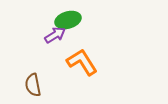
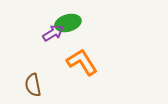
green ellipse: moved 3 px down
purple arrow: moved 2 px left, 2 px up
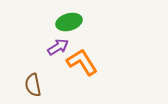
green ellipse: moved 1 px right, 1 px up
purple arrow: moved 5 px right, 14 px down
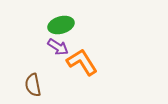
green ellipse: moved 8 px left, 3 px down
purple arrow: rotated 65 degrees clockwise
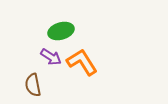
green ellipse: moved 6 px down
purple arrow: moved 7 px left, 10 px down
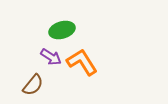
green ellipse: moved 1 px right, 1 px up
brown semicircle: rotated 130 degrees counterclockwise
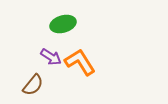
green ellipse: moved 1 px right, 6 px up
orange L-shape: moved 2 px left
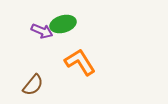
purple arrow: moved 9 px left, 26 px up; rotated 10 degrees counterclockwise
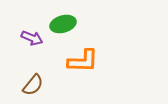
purple arrow: moved 10 px left, 7 px down
orange L-shape: moved 3 px right, 1 px up; rotated 124 degrees clockwise
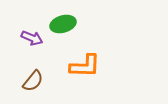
orange L-shape: moved 2 px right, 5 px down
brown semicircle: moved 4 px up
